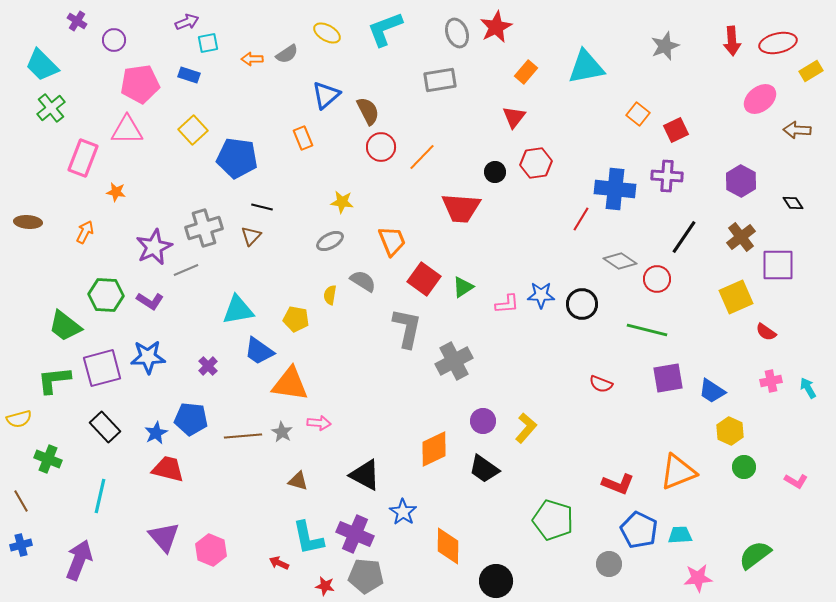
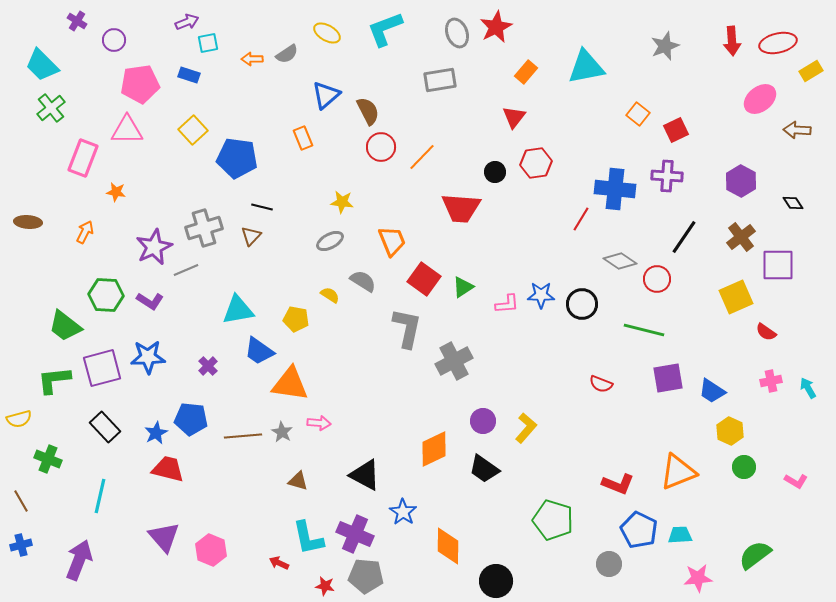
yellow semicircle at (330, 295): rotated 114 degrees clockwise
green line at (647, 330): moved 3 px left
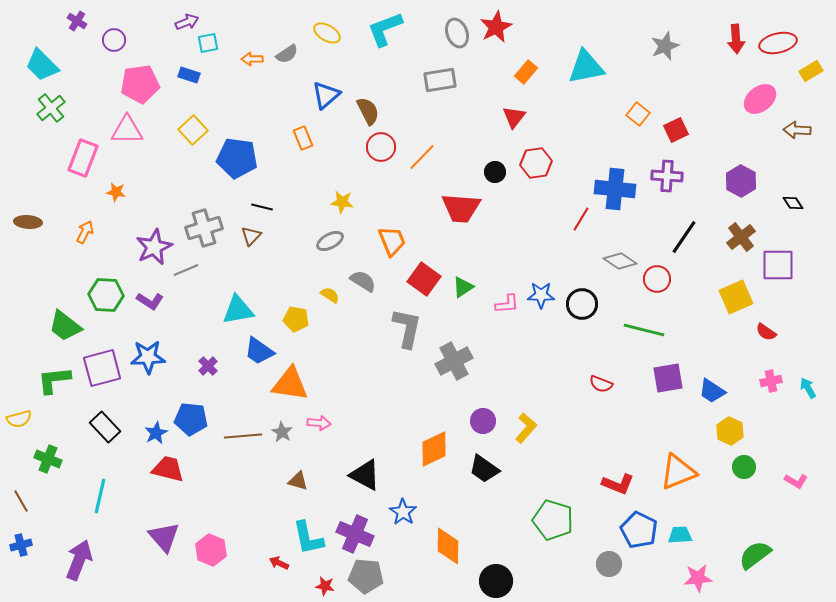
red arrow at (732, 41): moved 4 px right, 2 px up
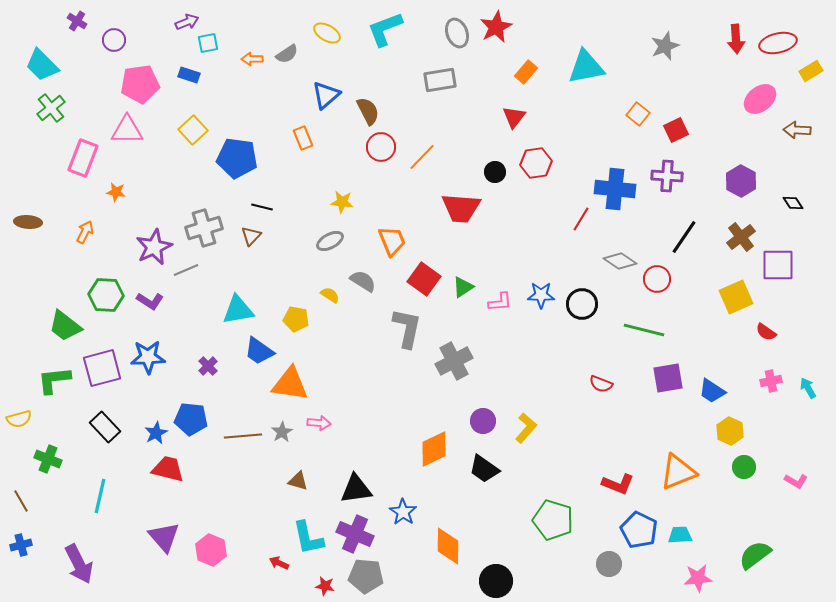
pink L-shape at (507, 304): moved 7 px left, 2 px up
gray star at (282, 432): rotated 10 degrees clockwise
black triangle at (365, 475): moved 9 px left, 14 px down; rotated 36 degrees counterclockwise
purple arrow at (79, 560): moved 4 px down; rotated 132 degrees clockwise
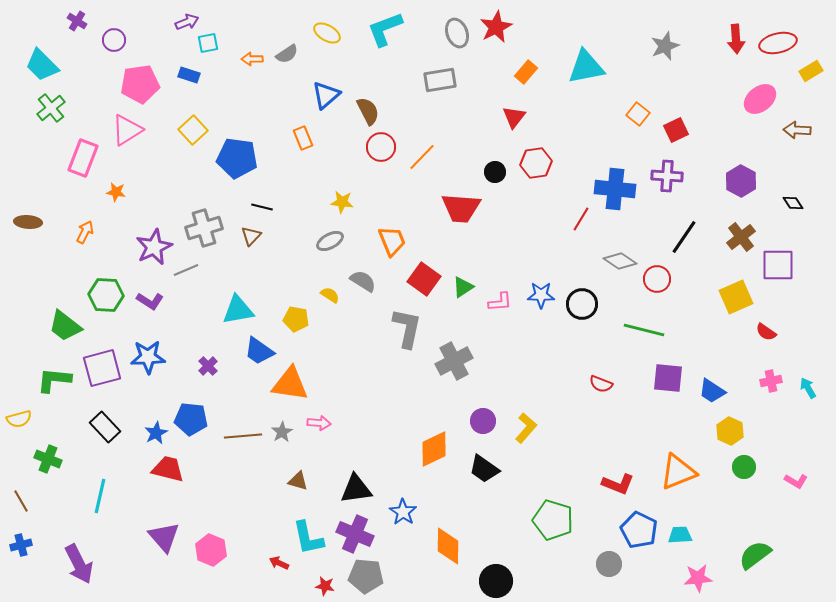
pink triangle at (127, 130): rotated 32 degrees counterclockwise
purple square at (668, 378): rotated 16 degrees clockwise
green L-shape at (54, 380): rotated 12 degrees clockwise
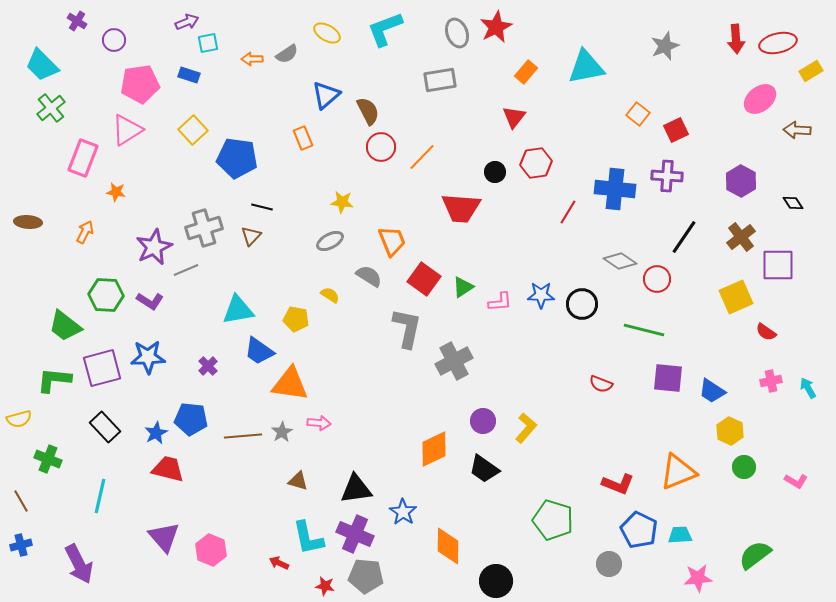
red line at (581, 219): moved 13 px left, 7 px up
gray semicircle at (363, 281): moved 6 px right, 5 px up
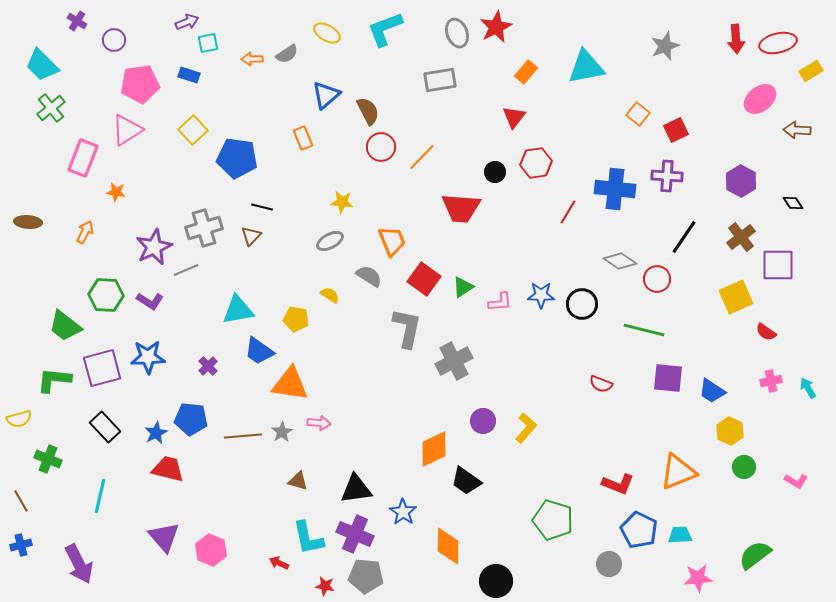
black trapezoid at (484, 469): moved 18 px left, 12 px down
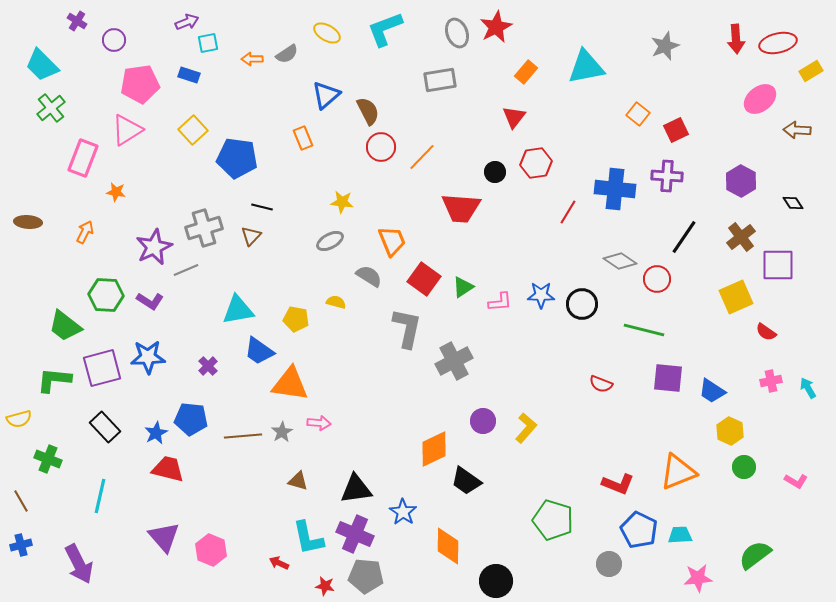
yellow semicircle at (330, 295): moved 6 px right, 7 px down; rotated 18 degrees counterclockwise
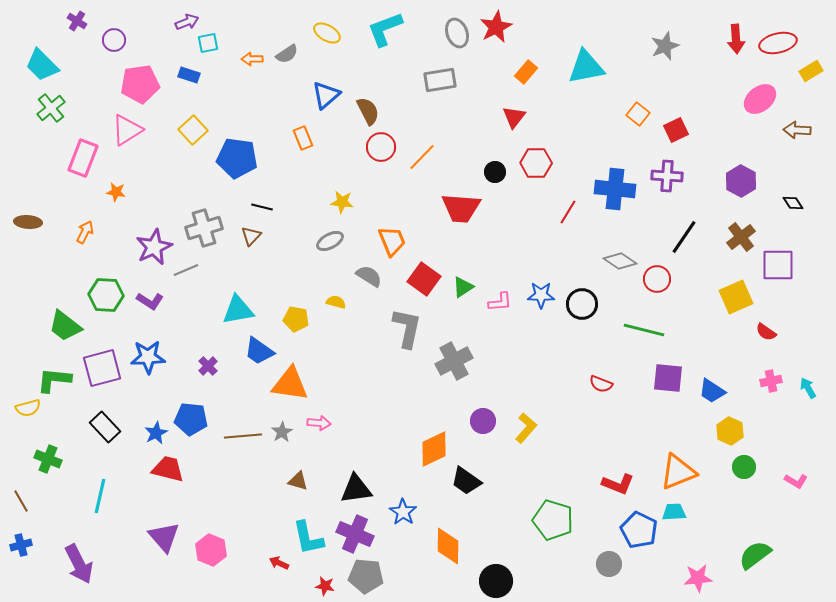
red hexagon at (536, 163): rotated 8 degrees clockwise
yellow semicircle at (19, 419): moved 9 px right, 11 px up
cyan trapezoid at (680, 535): moved 6 px left, 23 px up
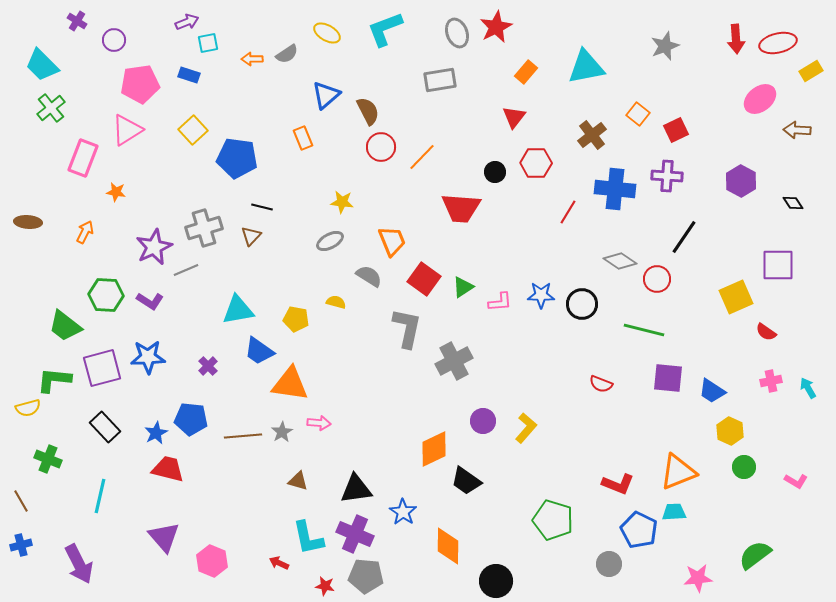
brown cross at (741, 237): moved 149 px left, 102 px up
pink hexagon at (211, 550): moved 1 px right, 11 px down
